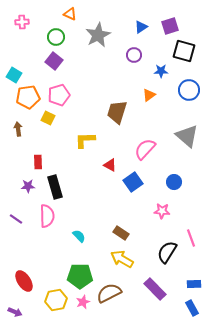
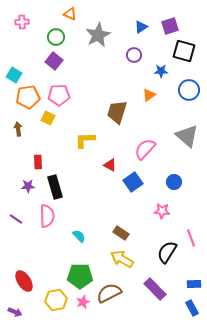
pink pentagon at (59, 95): rotated 15 degrees clockwise
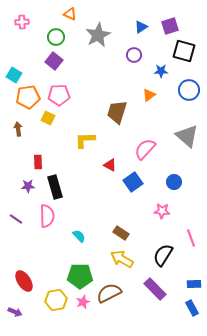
black semicircle at (167, 252): moved 4 px left, 3 px down
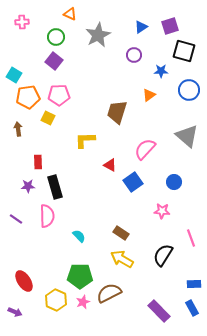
purple rectangle at (155, 289): moved 4 px right, 22 px down
yellow hexagon at (56, 300): rotated 25 degrees counterclockwise
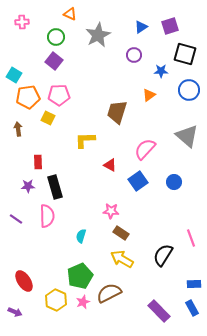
black square at (184, 51): moved 1 px right, 3 px down
blue square at (133, 182): moved 5 px right, 1 px up
pink star at (162, 211): moved 51 px left
cyan semicircle at (79, 236): moved 2 px right; rotated 120 degrees counterclockwise
green pentagon at (80, 276): rotated 25 degrees counterclockwise
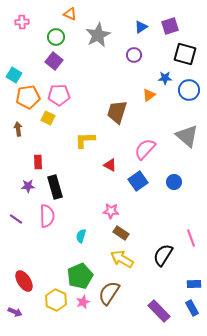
blue star at (161, 71): moved 4 px right, 7 px down
brown semicircle at (109, 293): rotated 30 degrees counterclockwise
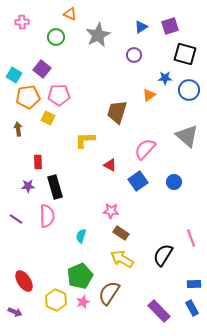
purple square at (54, 61): moved 12 px left, 8 px down
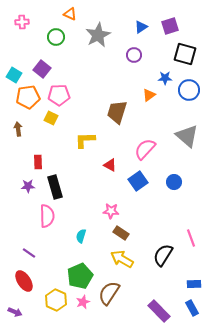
yellow square at (48, 118): moved 3 px right
purple line at (16, 219): moved 13 px right, 34 px down
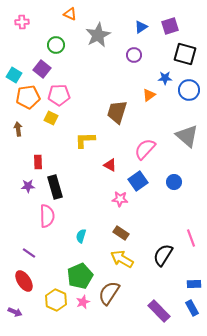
green circle at (56, 37): moved 8 px down
pink star at (111, 211): moved 9 px right, 12 px up
